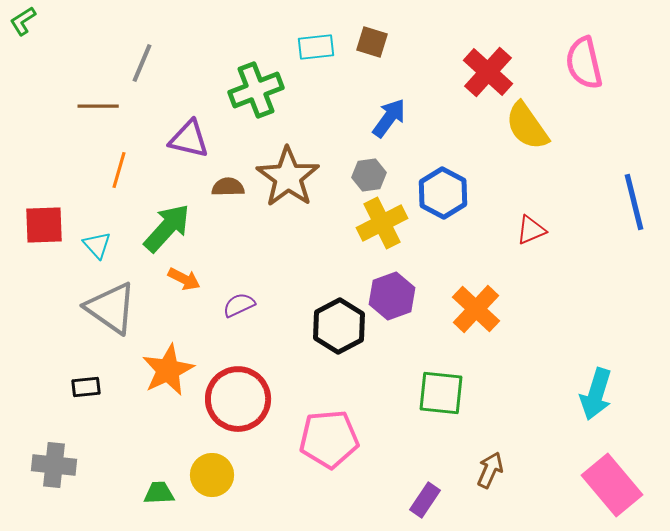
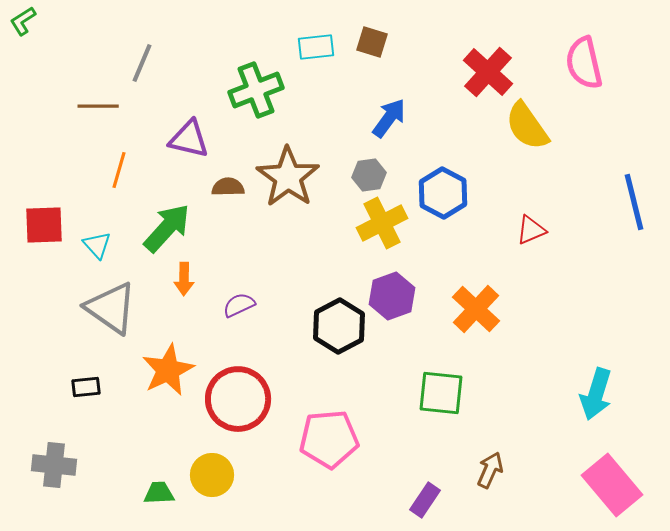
orange arrow: rotated 64 degrees clockwise
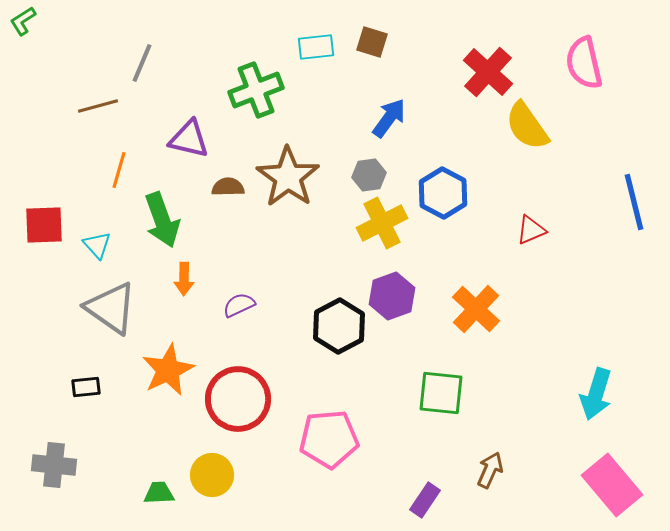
brown line: rotated 15 degrees counterclockwise
green arrow: moved 5 px left, 8 px up; rotated 118 degrees clockwise
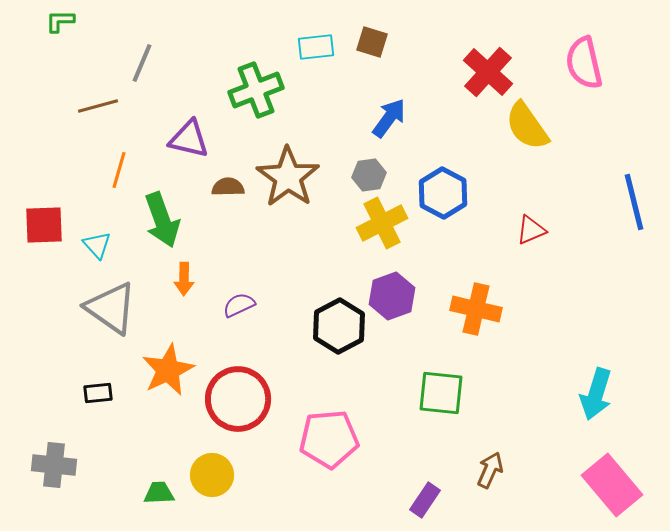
green L-shape: moved 37 px right; rotated 32 degrees clockwise
orange cross: rotated 30 degrees counterclockwise
black rectangle: moved 12 px right, 6 px down
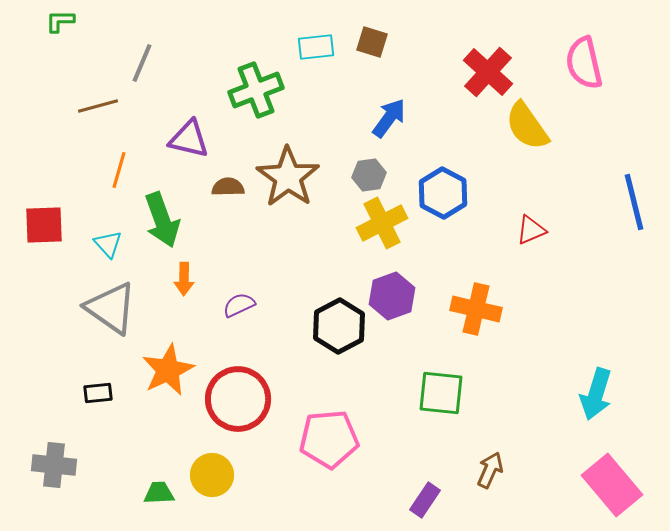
cyan triangle: moved 11 px right, 1 px up
